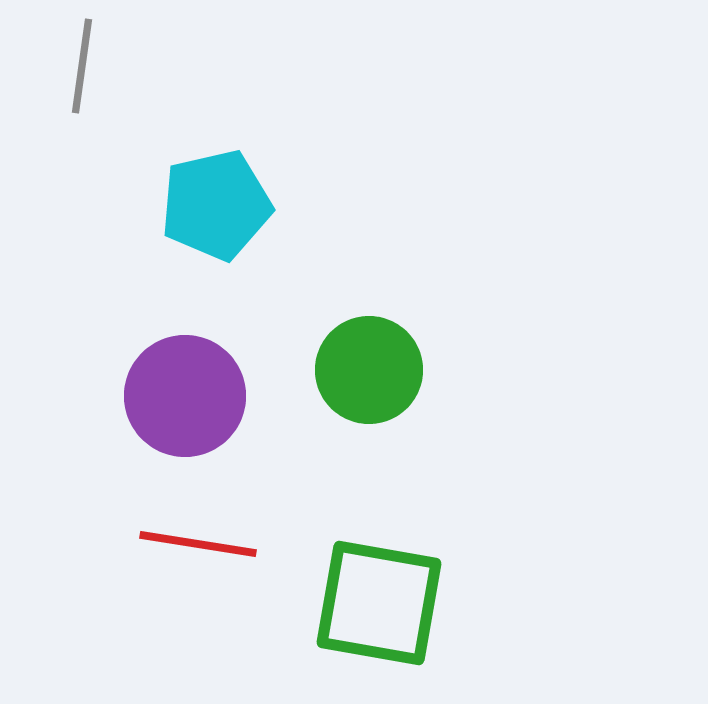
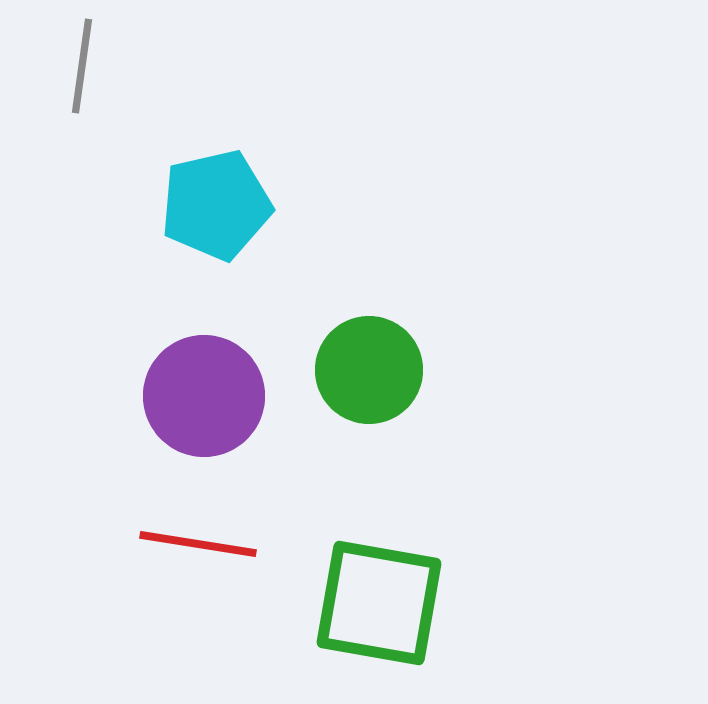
purple circle: moved 19 px right
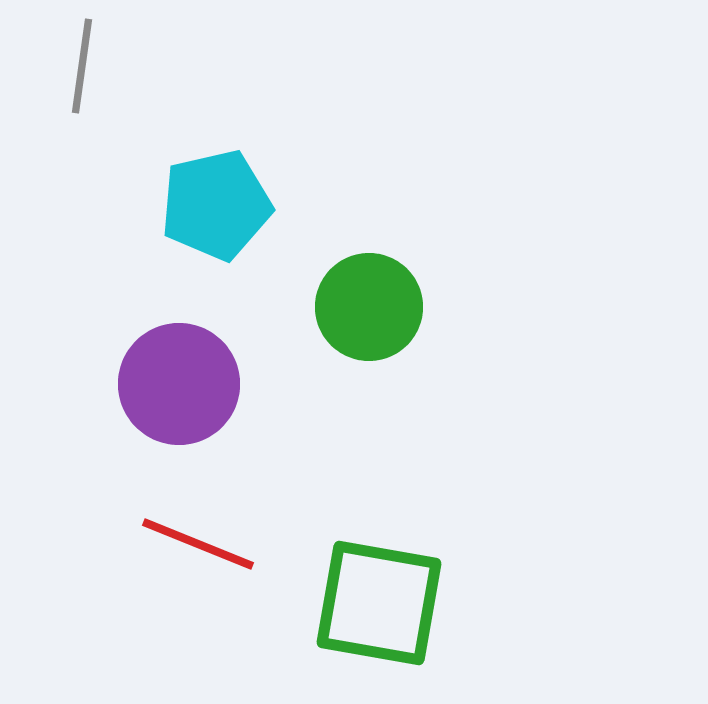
green circle: moved 63 px up
purple circle: moved 25 px left, 12 px up
red line: rotated 13 degrees clockwise
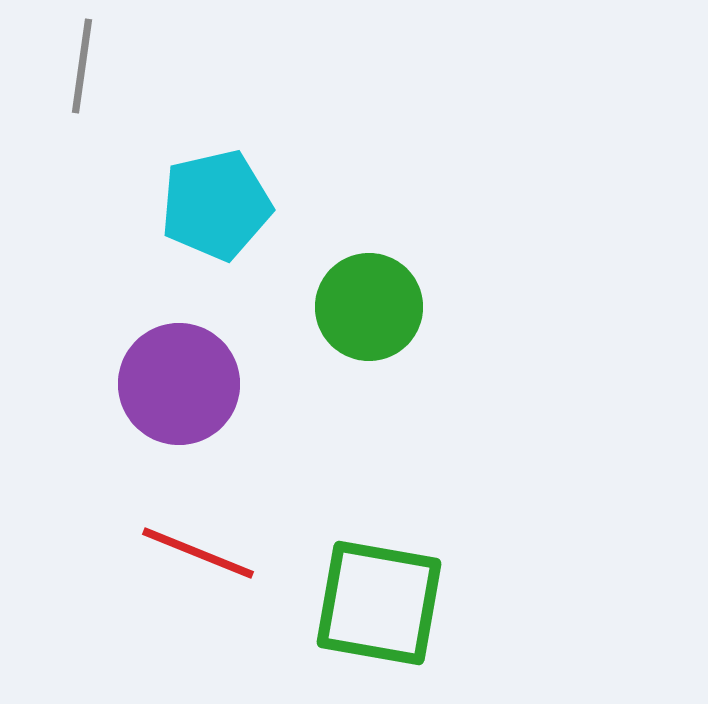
red line: moved 9 px down
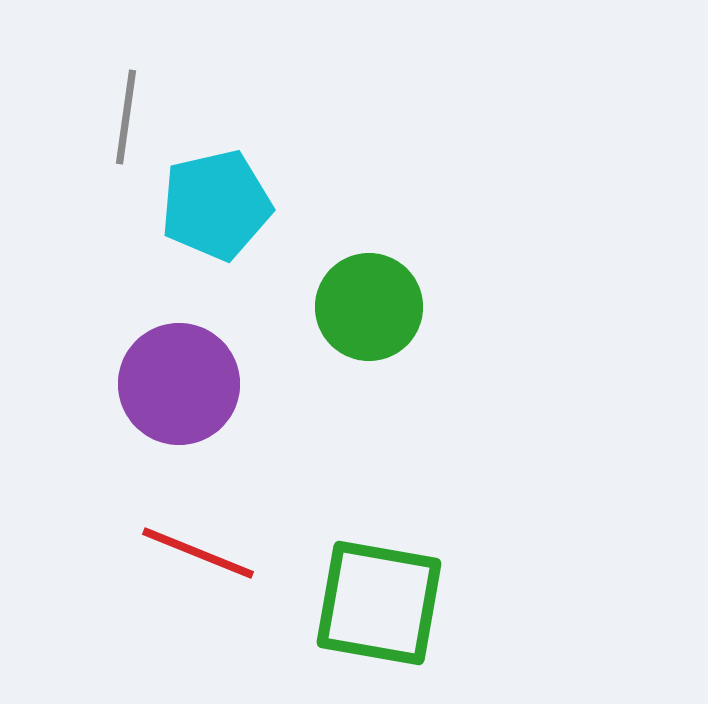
gray line: moved 44 px right, 51 px down
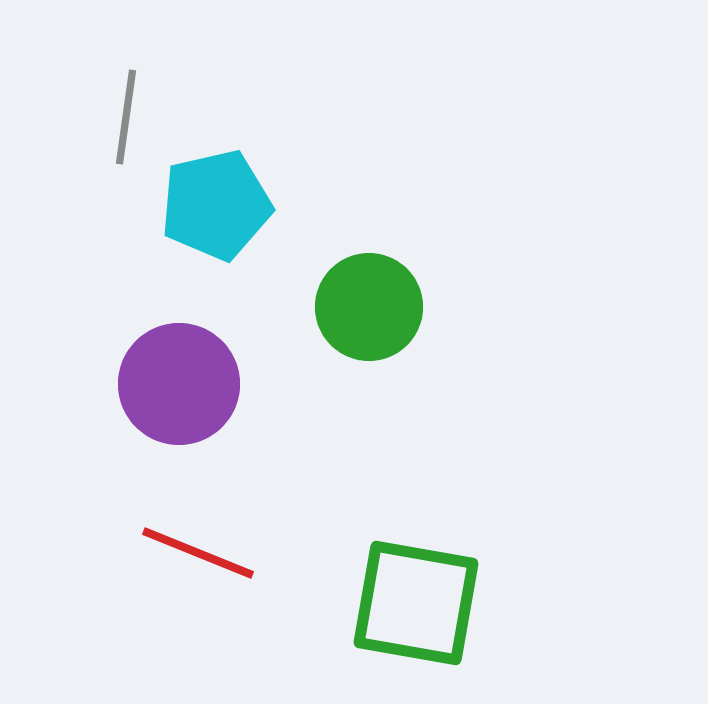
green square: moved 37 px right
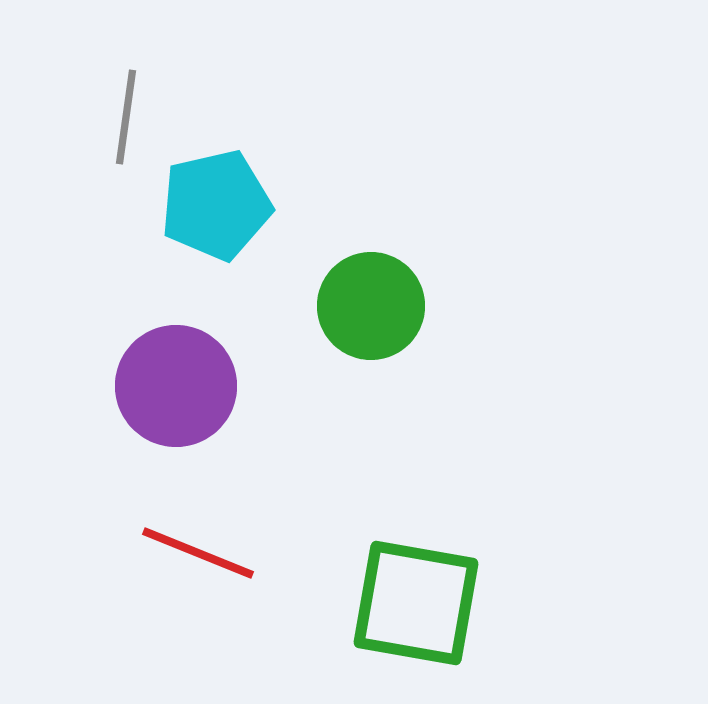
green circle: moved 2 px right, 1 px up
purple circle: moved 3 px left, 2 px down
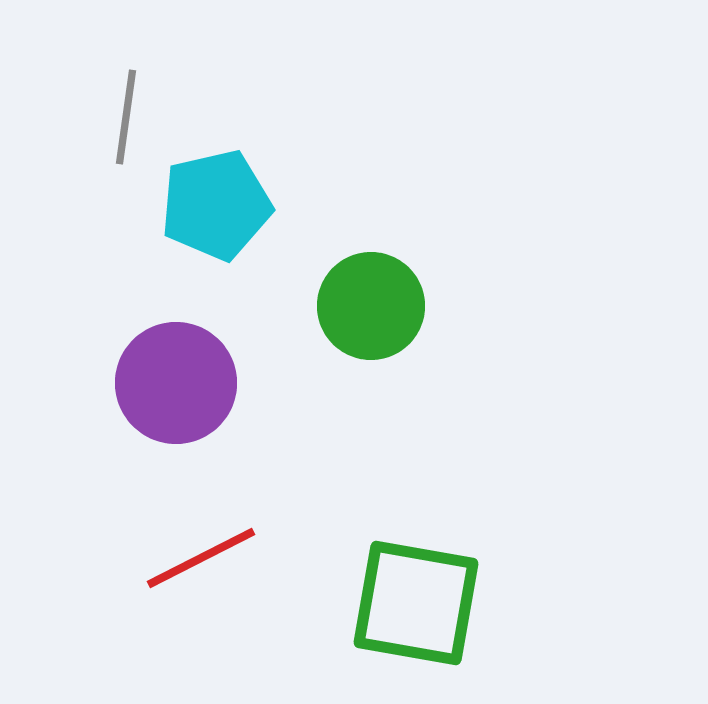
purple circle: moved 3 px up
red line: moved 3 px right, 5 px down; rotated 49 degrees counterclockwise
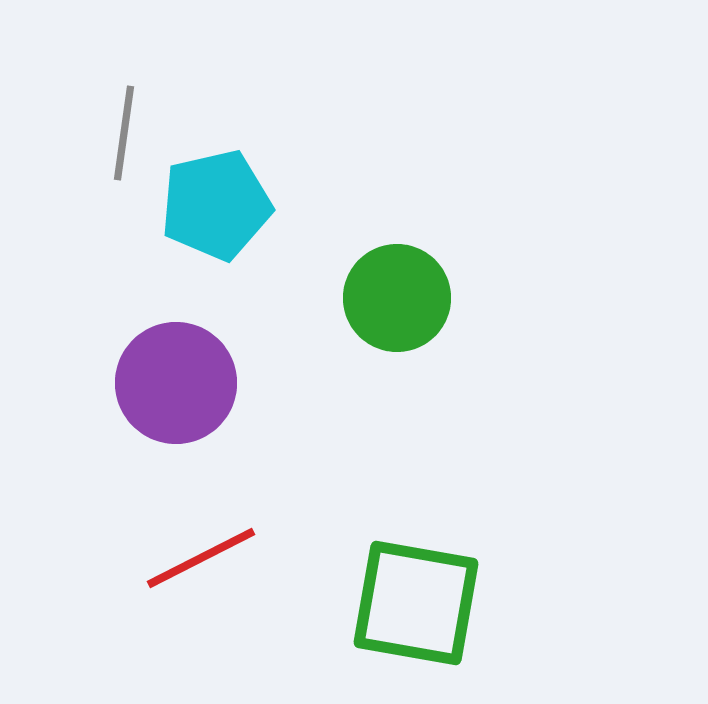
gray line: moved 2 px left, 16 px down
green circle: moved 26 px right, 8 px up
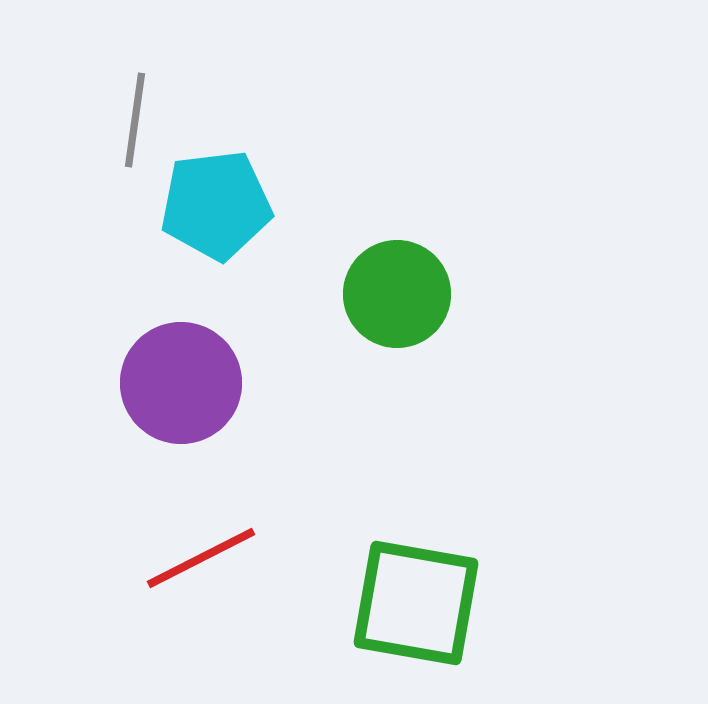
gray line: moved 11 px right, 13 px up
cyan pentagon: rotated 6 degrees clockwise
green circle: moved 4 px up
purple circle: moved 5 px right
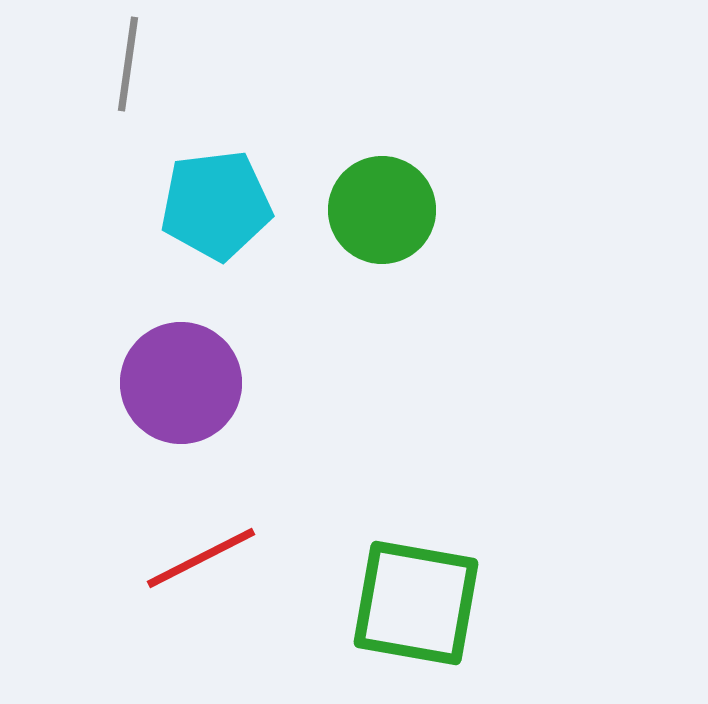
gray line: moved 7 px left, 56 px up
green circle: moved 15 px left, 84 px up
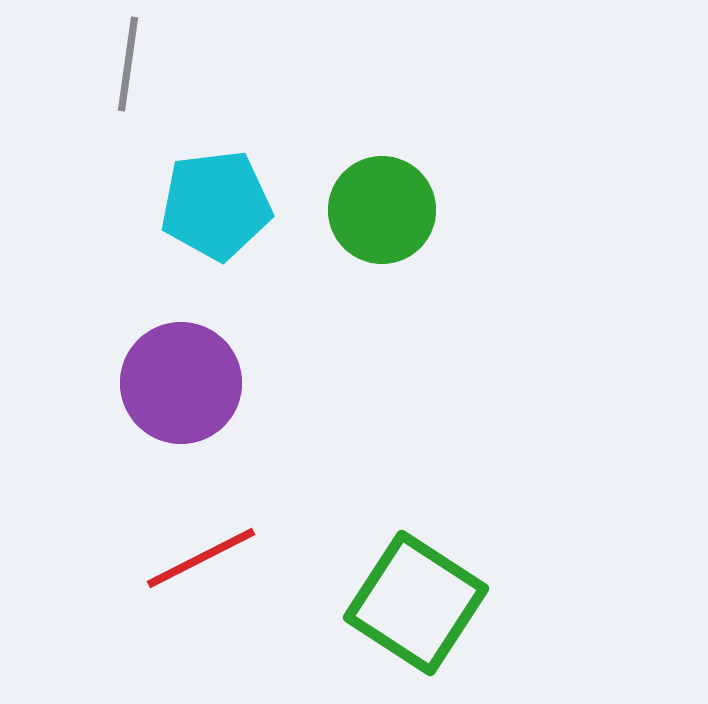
green square: rotated 23 degrees clockwise
